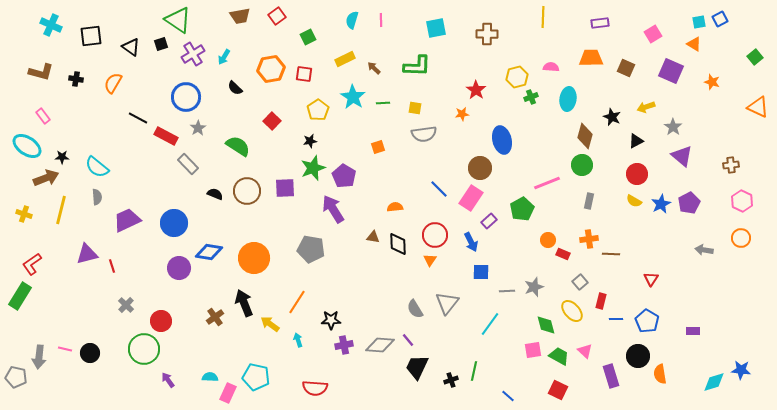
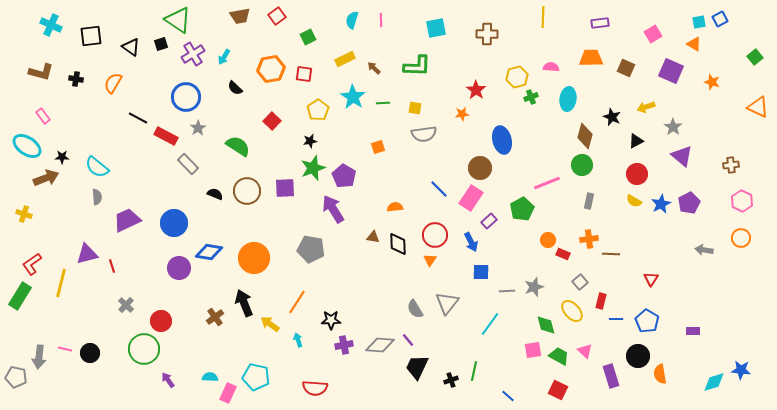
yellow line at (61, 210): moved 73 px down
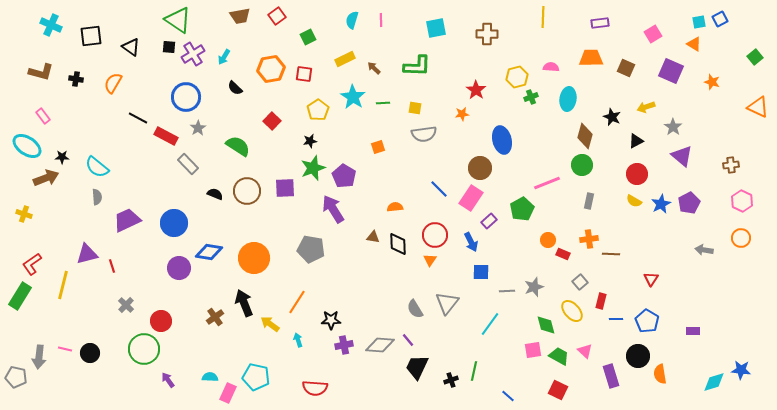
black square at (161, 44): moved 8 px right, 3 px down; rotated 24 degrees clockwise
yellow line at (61, 283): moved 2 px right, 2 px down
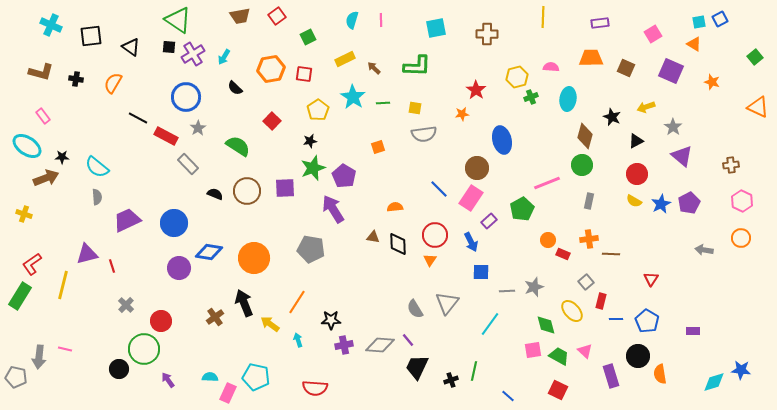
brown circle at (480, 168): moved 3 px left
gray square at (580, 282): moved 6 px right
black circle at (90, 353): moved 29 px right, 16 px down
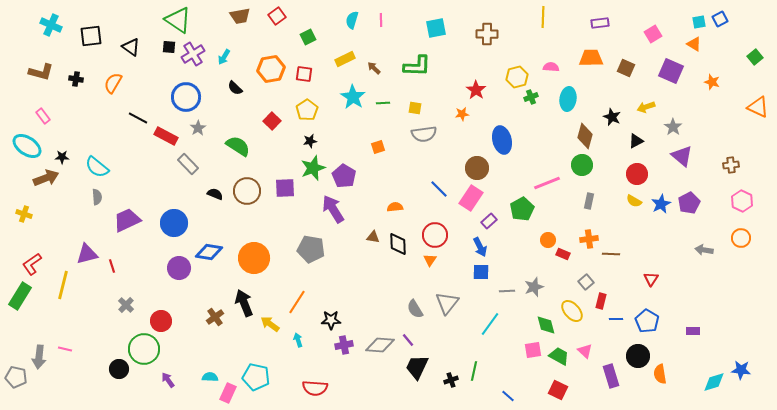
yellow pentagon at (318, 110): moved 11 px left
blue arrow at (471, 242): moved 9 px right, 5 px down
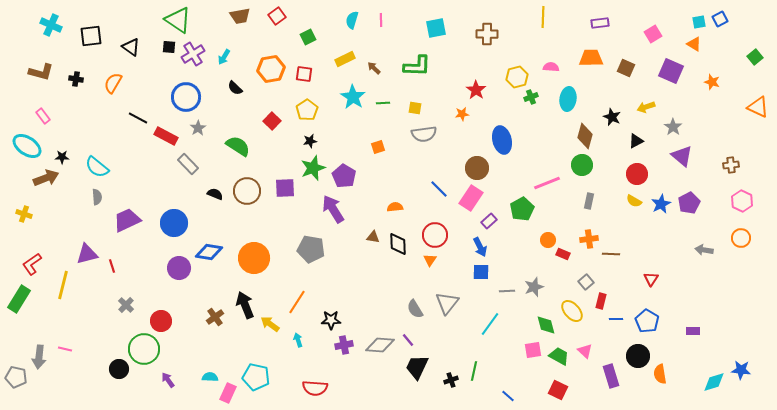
green rectangle at (20, 296): moved 1 px left, 3 px down
black arrow at (244, 303): moved 1 px right, 2 px down
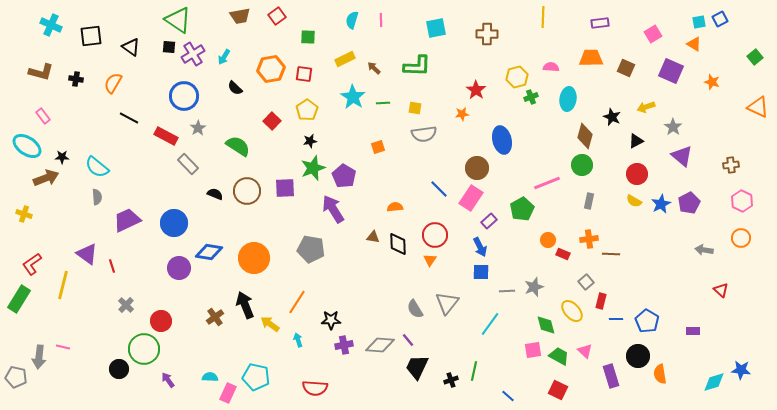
green square at (308, 37): rotated 28 degrees clockwise
blue circle at (186, 97): moved 2 px left, 1 px up
black line at (138, 118): moved 9 px left
purple triangle at (87, 254): rotated 50 degrees clockwise
red triangle at (651, 279): moved 70 px right, 11 px down; rotated 21 degrees counterclockwise
pink line at (65, 349): moved 2 px left, 2 px up
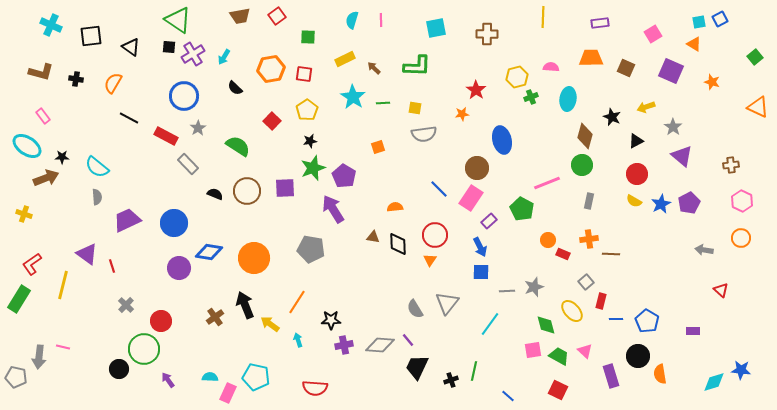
green pentagon at (522, 209): rotated 15 degrees counterclockwise
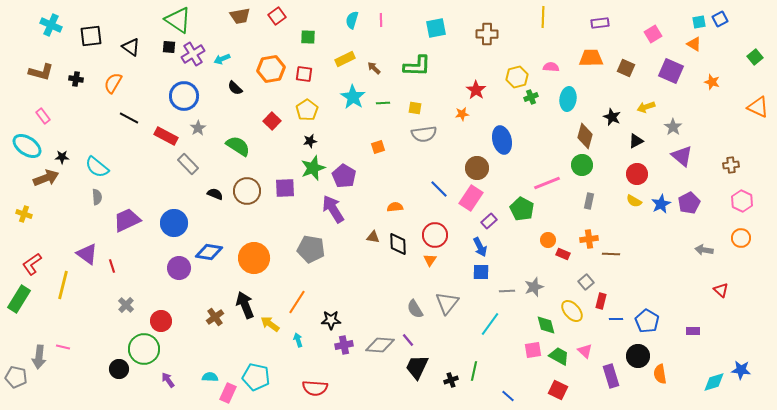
cyan arrow at (224, 57): moved 2 px left, 2 px down; rotated 35 degrees clockwise
